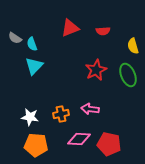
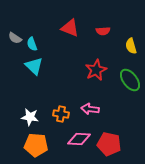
red triangle: rotated 42 degrees clockwise
yellow semicircle: moved 2 px left
cyan triangle: rotated 30 degrees counterclockwise
green ellipse: moved 2 px right, 5 px down; rotated 15 degrees counterclockwise
orange cross: rotated 21 degrees clockwise
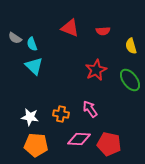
pink arrow: rotated 48 degrees clockwise
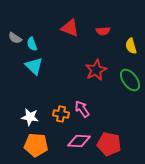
pink arrow: moved 8 px left
pink diamond: moved 2 px down
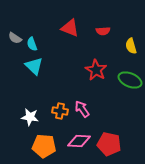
red star: rotated 15 degrees counterclockwise
green ellipse: rotated 30 degrees counterclockwise
orange cross: moved 1 px left, 3 px up
orange pentagon: moved 8 px right, 1 px down
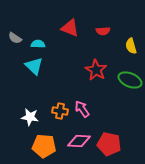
cyan semicircle: moved 6 px right; rotated 112 degrees clockwise
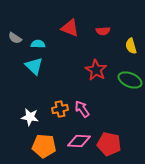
orange cross: moved 2 px up; rotated 21 degrees counterclockwise
